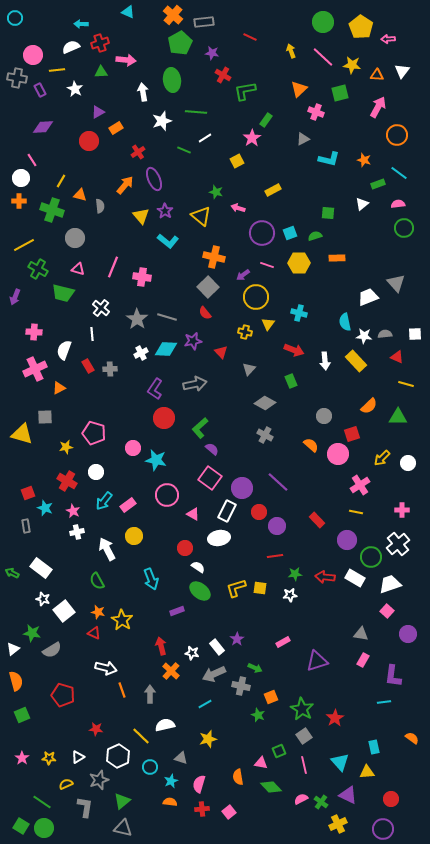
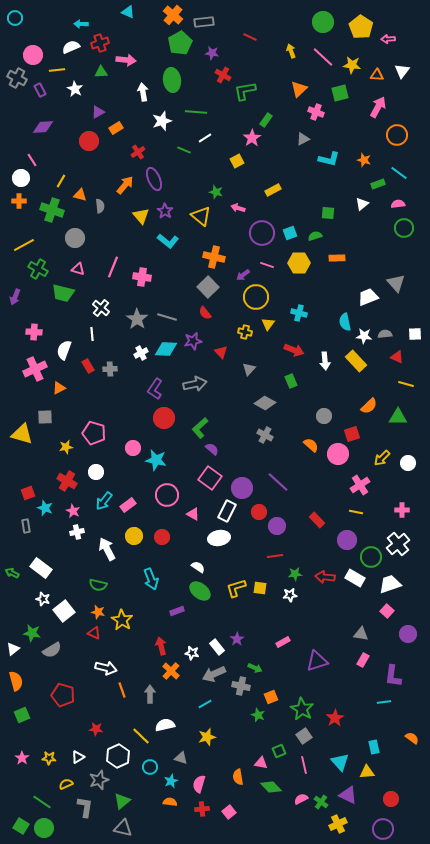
gray cross at (17, 78): rotated 18 degrees clockwise
red circle at (185, 548): moved 23 px left, 11 px up
green semicircle at (97, 581): moved 1 px right, 4 px down; rotated 48 degrees counterclockwise
yellow star at (208, 739): moved 1 px left, 2 px up
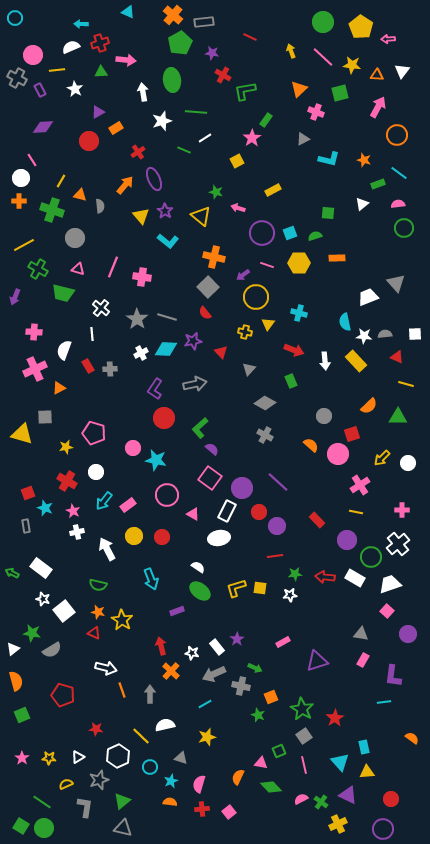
cyan rectangle at (374, 747): moved 10 px left
orange semicircle at (238, 777): rotated 35 degrees clockwise
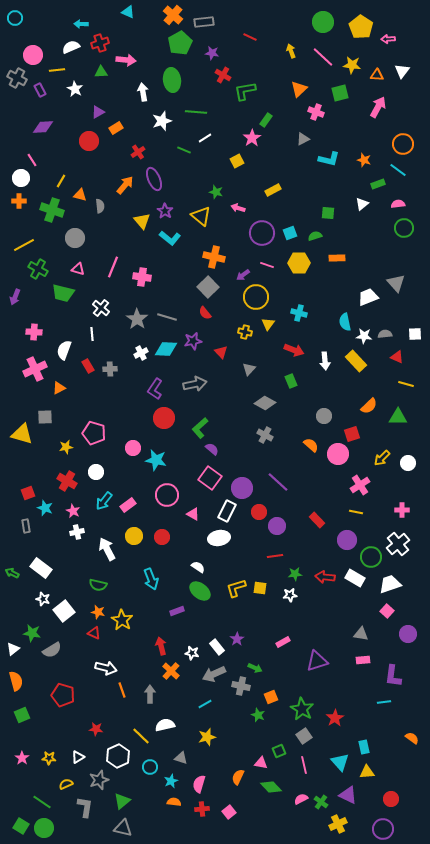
orange circle at (397, 135): moved 6 px right, 9 px down
cyan line at (399, 173): moved 1 px left, 3 px up
yellow triangle at (141, 216): moved 1 px right, 5 px down
cyan L-shape at (168, 241): moved 2 px right, 3 px up
pink rectangle at (363, 660): rotated 56 degrees clockwise
orange semicircle at (170, 802): moved 4 px right
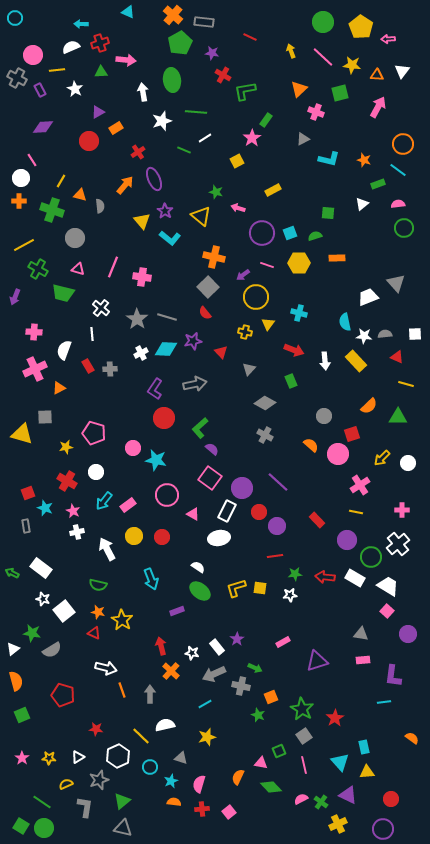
gray rectangle at (204, 22): rotated 12 degrees clockwise
white trapezoid at (390, 584): moved 2 px left, 2 px down; rotated 50 degrees clockwise
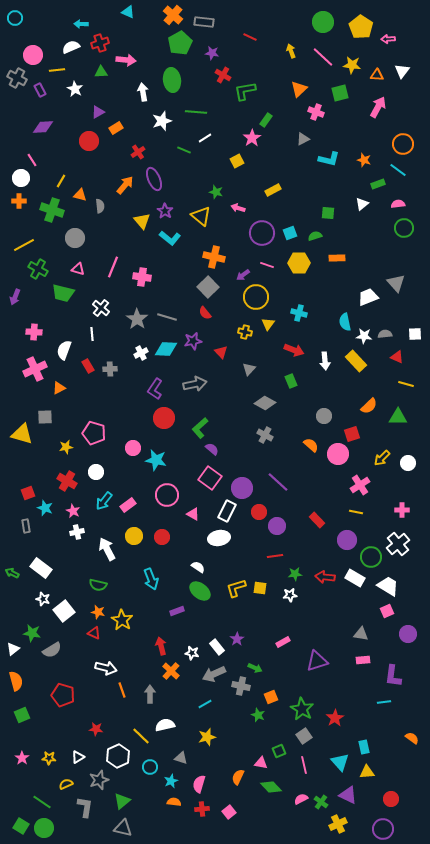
pink square at (387, 611): rotated 24 degrees clockwise
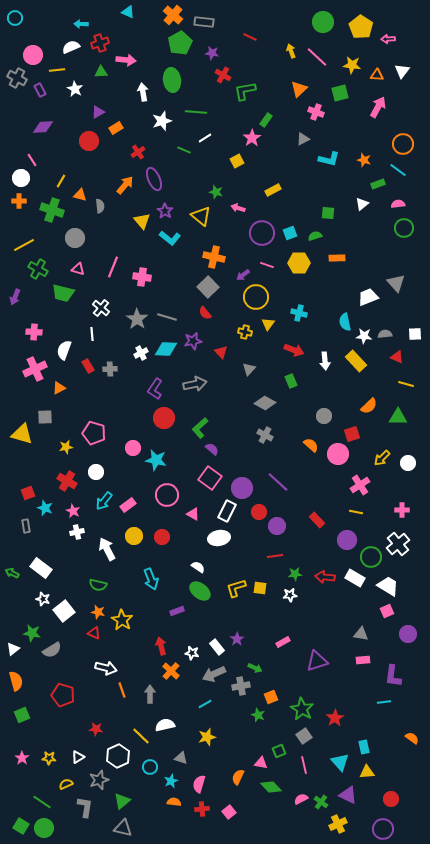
pink line at (323, 57): moved 6 px left
gray cross at (241, 686): rotated 24 degrees counterclockwise
